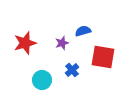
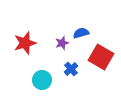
blue semicircle: moved 2 px left, 2 px down
red square: moved 2 px left; rotated 20 degrees clockwise
blue cross: moved 1 px left, 1 px up
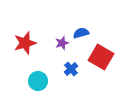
cyan circle: moved 4 px left, 1 px down
